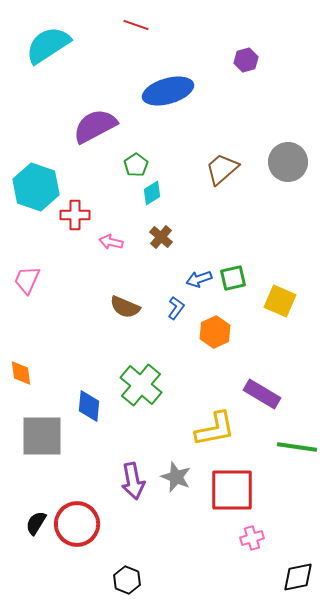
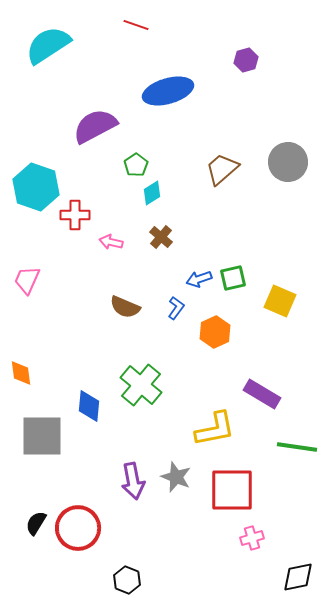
red circle: moved 1 px right, 4 px down
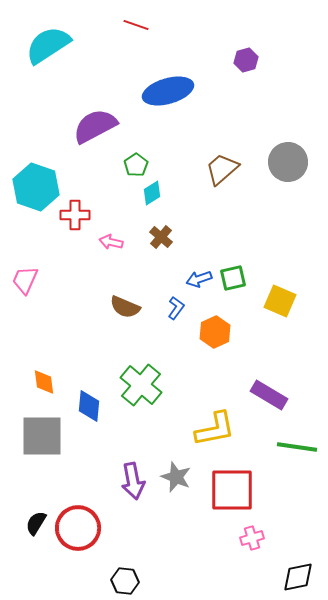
pink trapezoid: moved 2 px left
orange diamond: moved 23 px right, 9 px down
purple rectangle: moved 7 px right, 1 px down
black hexagon: moved 2 px left, 1 px down; rotated 16 degrees counterclockwise
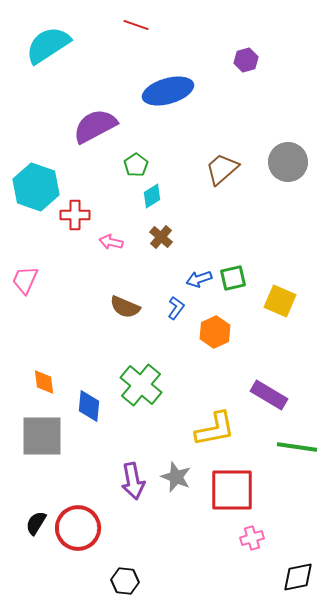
cyan diamond: moved 3 px down
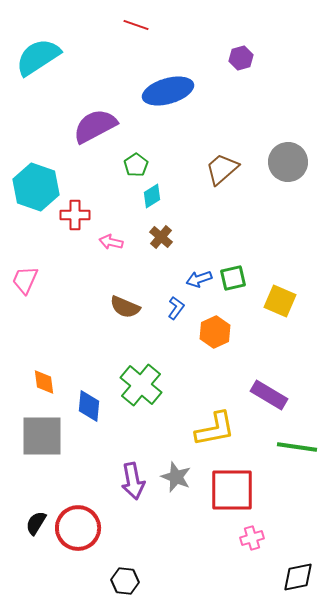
cyan semicircle: moved 10 px left, 12 px down
purple hexagon: moved 5 px left, 2 px up
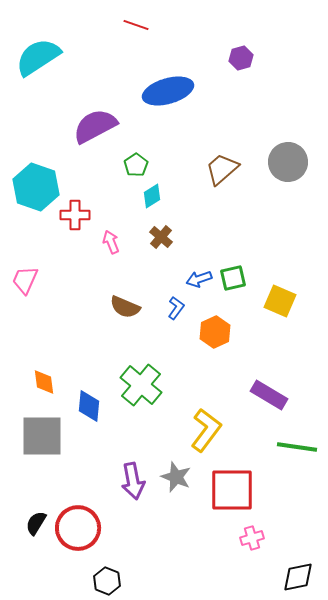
pink arrow: rotated 55 degrees clockwise
yellow L-shape: moved 9 px left, 1 px down; rotated 42 degrees counterclockwise
black hexagon: moved 18 px left; rotated 16 degrees clockwise
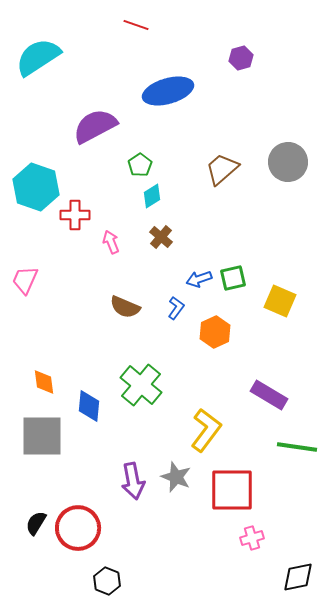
green pentagon: moved 4 px right
